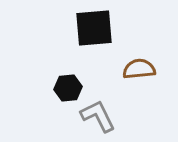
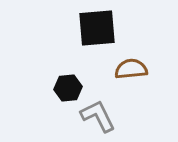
black square: moved 3 px right
brown semicircle: moved 8 px left
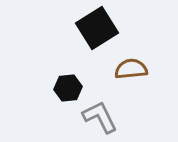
black square: rotated 27 degrees counterclockwise
gray L-shape: moved 2 px right, 1 px down
